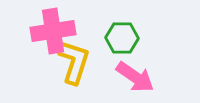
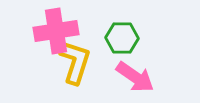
pink cross: moved 3 px right
yellow L-shape: moved 1 px right
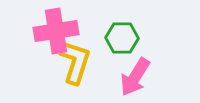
pink arrow: rotated 87 degrees clockwise
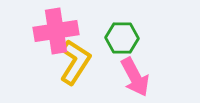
yellow L-shape: rotated 15 degrees clockwise
pink arrow: rotated 60 degrees counterclockwise
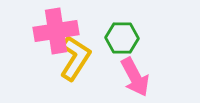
yellow L-shape: moved 4 px up
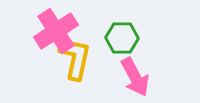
pink cross: rotated 24 degrees counterclockwise
yellow L-shape: rotated 21 degrees counterclockwise
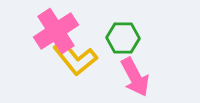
green hexagon: moved 1 px right
yellow L-shape: rotated 129 degrees clockwise
